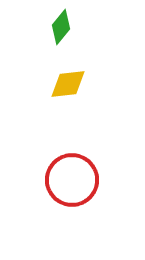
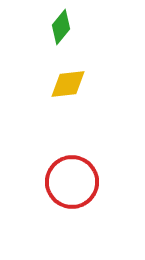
red circle: moved 2 px down
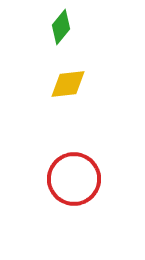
red circle: moved 2 px right, 3 px up
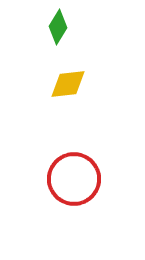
green diamond: moved 3 px left; rotated 8 degrees counterclockwise
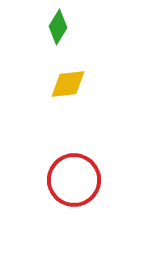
red circle: moved 1 px down
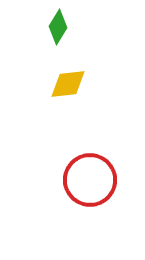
red circle: moved 16 px right
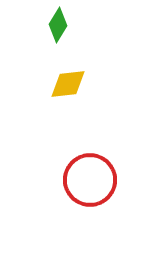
green diamond: moved 2 px up
